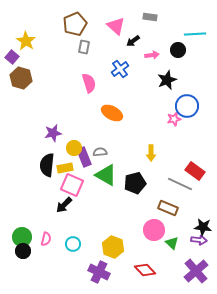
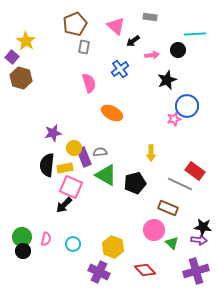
pink square at (72, 185): moved 1 px left, 2 px down
purple cross at (196, 271): rotated 25 degrees clockwise
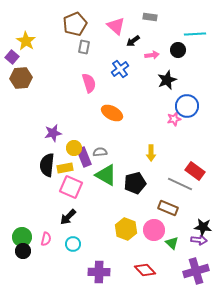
brown hexagon at (21, 78): rotated 20 degrees counterclockwise
black arrow at (64, 205): moved 4 px right, 12 px down
yellow hexagon at (113, 247): moved 13 px right, 18 px up
purple cross at (99, 272): rotated 25 degrees counterclockwise
